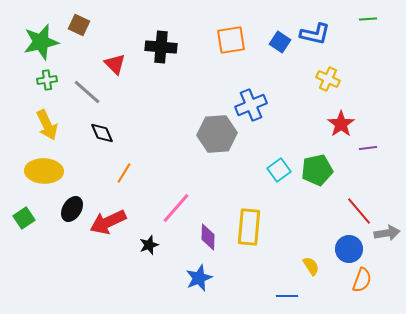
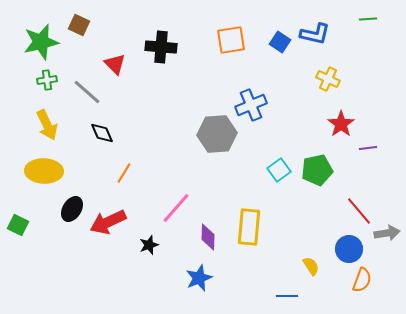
green square: moved 6 px left, 7 px down; rotated 30 degrees counterclockwise
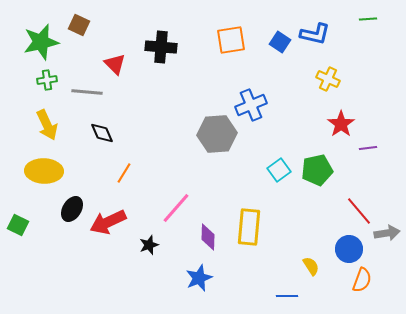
gray line: rotated 36 degrees counterclockwise
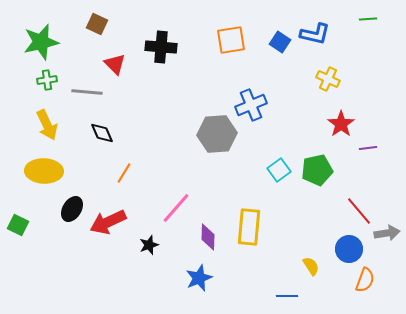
brown square: moved 18 px right, 1 px up
orange semicircle: moved 3 px right
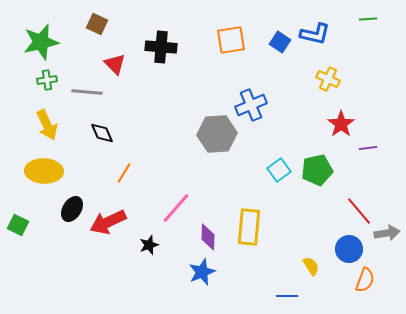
blue star: moved 3 px right, 6 px up
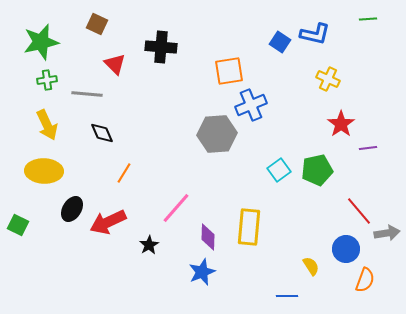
orange square: moved 2 px left, 31 px down
gray line: moved 2 px down
black star: rotated 12 degrees counterclockwise
blue circle: moved 3 px left
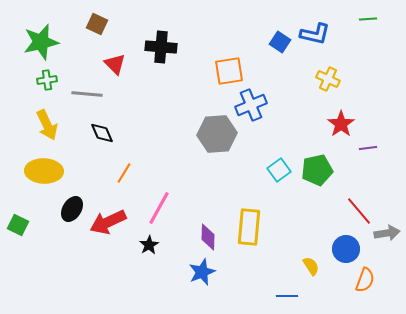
pink line: moved 17 px left; rotated 12 degrees counterclockwise
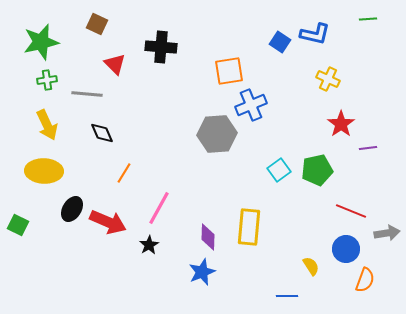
red line: moved 8 px left; rotated 28 degrees counterclockwise
red arrow: rotated 132 degrees counterclockwise
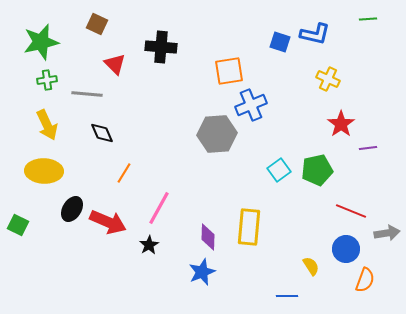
blue square: rotated 15 degrees counterclockwise
